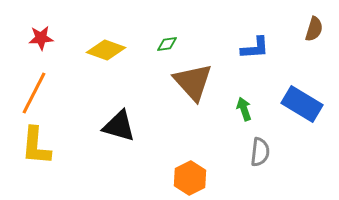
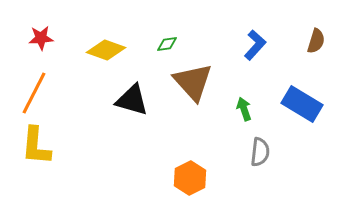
brown semicircle: moved 2 px right, 12 px down
blue L-shape: moved 3 px up; rotated 44 degrees counterclockwise
black triangle: moved 13 px right, 26 px up
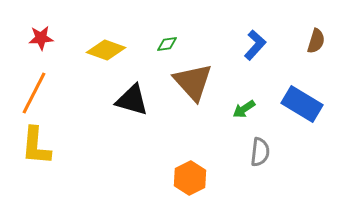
green arrow: rotated 105 degrees counterclockwise
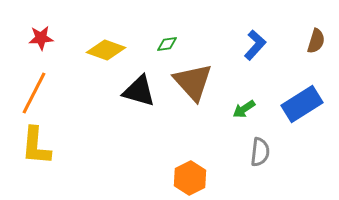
black triangle: moved 7 px right, 9 px up
blue rectangle: rotated 63 degrees counterclockwise
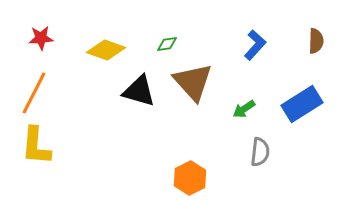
brown semicircle: rotated 15 degrees counterclockwise
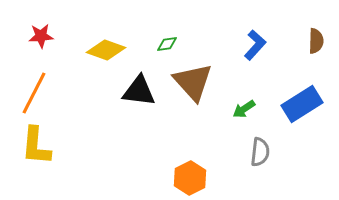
red star: moved 2 px up
black triangle: rotated 9 degrees counterclockwise
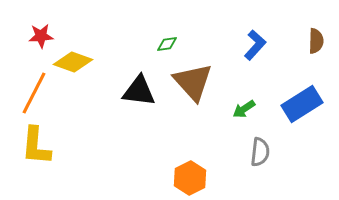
yellow diamond: moved 33 px left, 12 px down
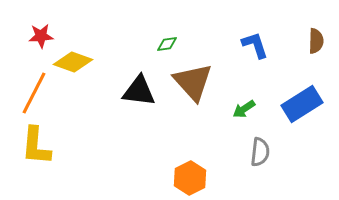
blue L-shape: rotated 60 degrees counterclockwise
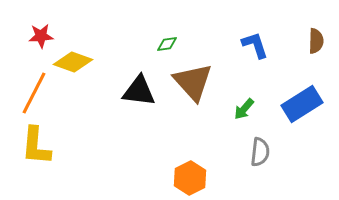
green arrow: rotated 15 degrees counterclockwise
